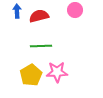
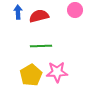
blue arrow: moved 1 px right, 1 px down
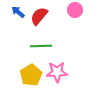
blue arrow: rotated 48 degrees counterclockwise
red semicircle: rotated 36 degrees counterclockwise
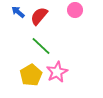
green line: rotated 45 degrees clockwise
pink star: rotated 25 degrees counterclockwise
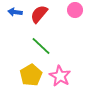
blue arrow: moved 3 px left; rotated 32 degrees counterclockwise
red semicircle: moved 2 px up
pink star: moved 3 px right, 4 px down; rotated 15 degrees counterclockwise
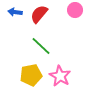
yellow pentagon: rotated 20 degrees clockwise
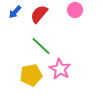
blue arrow: rotated 56 degrees counterclockwise
pink star: moved 7 px up
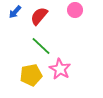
red semicircle: moved 2 px down
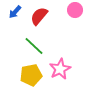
green line: moved 7 px left
pink star: rotated 15 degrees clockwise
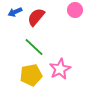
blue arrow: rotated 24 degrees clockwise
red semicircle: moved 3 px left, 1 px down
green line: moved 1 px down
